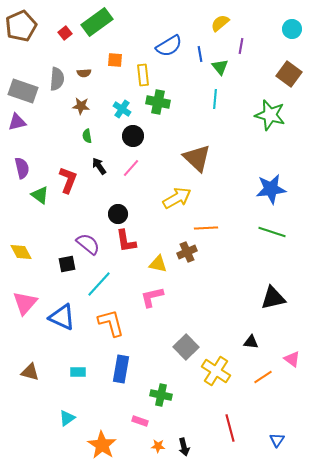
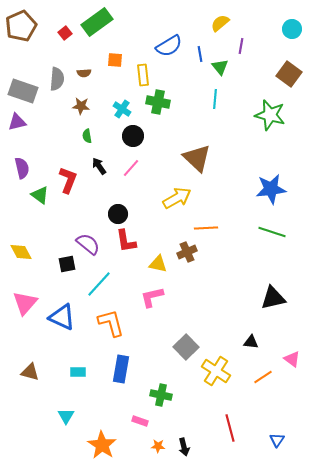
cyan triangle at (67, 418): moved 1 px left, 2 px up; rotated 24 degrees counterclockwise
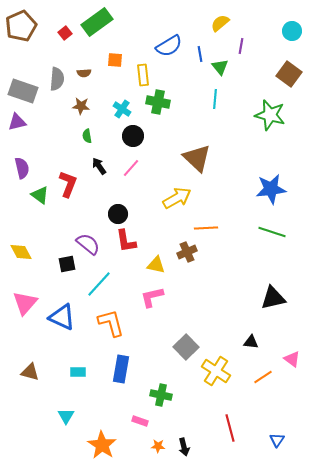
cyan circle at (292, 29): moved 2 px down
red L-shape at (68, 180): moved 4 px down
yellow triangle at (158, 264): moved 2 px left, 1 px down
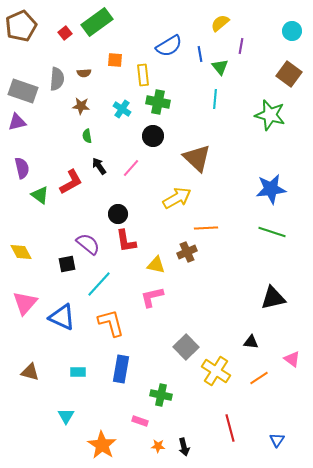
black circle at (133, 136): moved 20 px right
red L-shape at (68, 184): moved 3 px right, 2 px up; rotated 40 degrees clockwise
orange line at (263, 377): moved 4 px left, 1 px down
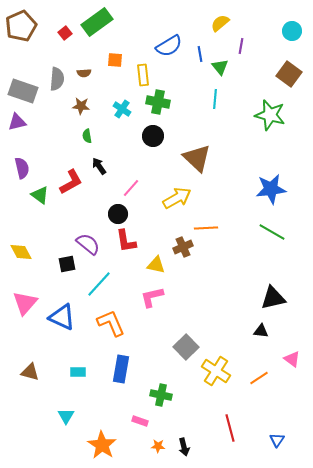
pink line at (131, 168): moved 20 px down
green line at (272, 232): rotated 12 degrees clockwise
brown cross at (187, 252): moved 4 px left, 5 px up
orange L-shape at (111, 323): rotated 8 degrees counterclockwise
black triangle at (251, 342): moved 10 px right, 11 px up
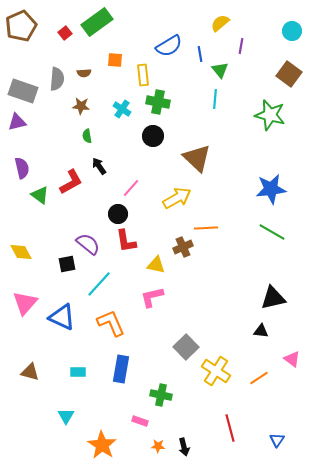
green triangle at (220, 67): moved 3 px down
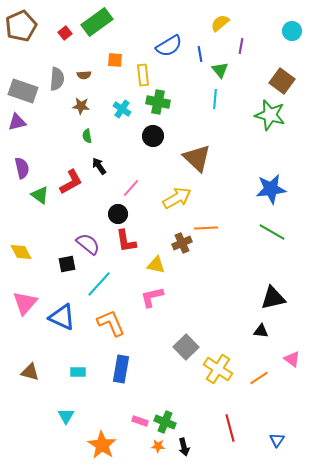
brown semicircle at (84, 73): moved 2 px down
brown square at (289, 74): moved 7 px left, 7 px down
brown cross at (183, 247): moved 1 px left, 4 px up
yellow cross at (216, 371): moved 2 px right, 2 px up
green cross at (161, 395): moved 4 px right, 27 px down; rotated 10 degrees clockwise
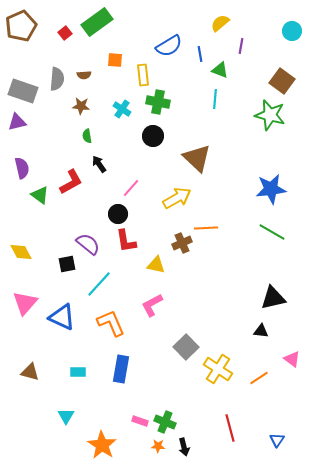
green triangle at (220, 70): rotated 30 degrees counterclockwise
black arrow at (99, 166): moved 2 px up
pink L-shape at (152, 297): moved 8 px down; rotated 15 degrees counterclockwise
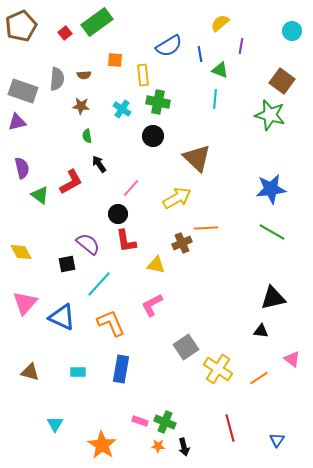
gray square at (186, 347): rotated 10 degrees clockwise
cyan triangle at (66, 416): moved 11 px left, 8 px down
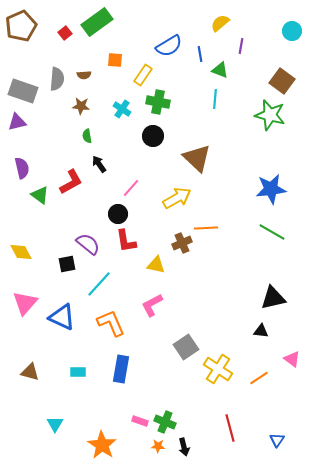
yellow rectangle at (143, 75): rotated 40 degrees clockwise
